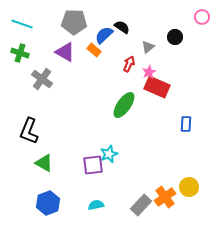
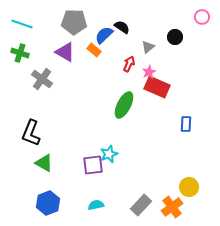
green ellipse: rotated 8 degrees counterclockwise
black L-shape: moved 2 px right, 2 px down
orange cross: moved 7 px right, 10 px down
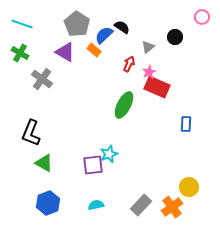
gray pentagon: moved 3 px right, 2 px down; rotated 30 degrees clockwise
green cross: rotated 12 degrees clockwise
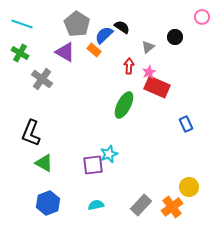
red arrow: moved 2 px down; rotated 21 degrees counterclockwise
blue rectangle: rotated 28 degrees counterclockwise
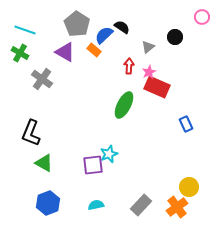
cyan line: moved 3 px right, 6 px down
orange cross: moved 5 px right
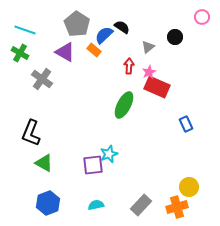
orange cross: rotated 20 degrees clockwise
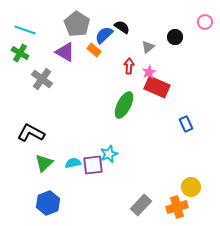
pink circle: moved 3 px right, 5 px down
black L-shape: rotated 96 degrees clockwise
green triangle: rotated 48 degrees clockwise
yellow circle: moved 2 px right
cyan semicircle: moved 23 px left, 42 px up
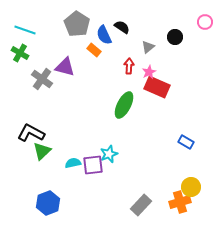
blue semicircle: rotated 72 degrees counterclockwise
purple triangle: moved 15 px down; rotated 15 degrees counterclockwise
blue rectangle: moved 18 px down; rotated 35 degrees counterclockwise
green triangle: moved 2 px left, 12 px up
orange cross: moved 3 px right, 5 px up
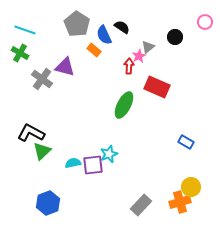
pink star: moved 10 px left, 16 px up
